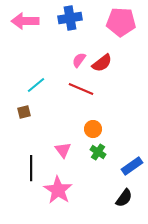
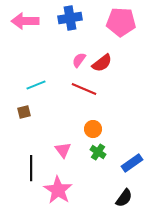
cyan line: rotated 18 degrees clockwise
red line: moved 3 px right
blue rectangle: moved 3 px up
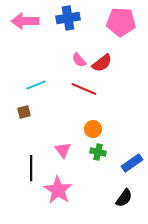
blue cross: moved 2 px left
pink semicircle: rotated 77 degrees counterclockwise
green cross: rotated 21 degrees counterclockwise
